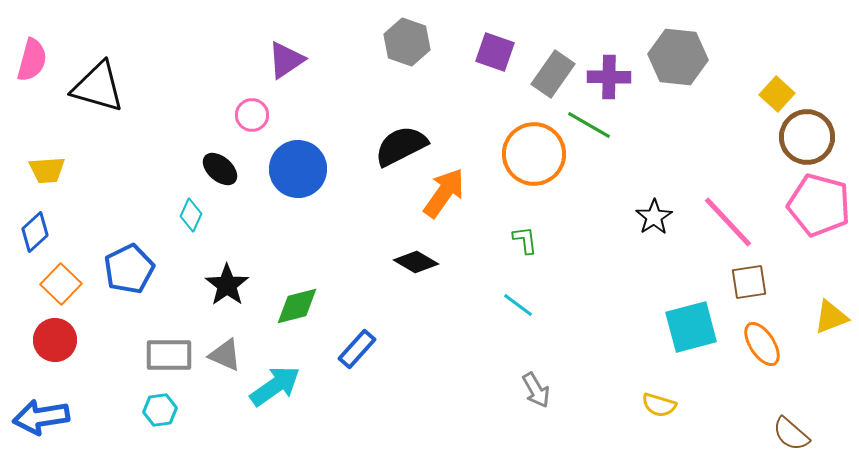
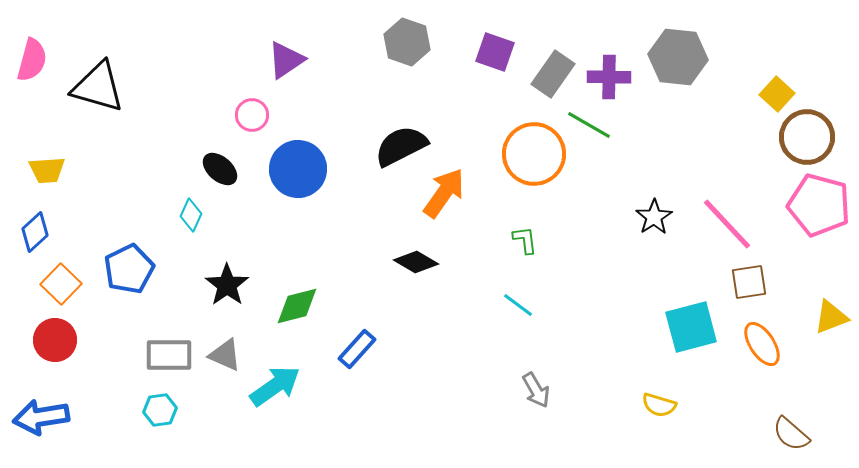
pink line at (728, 222): moved 1 px left, 2 px down
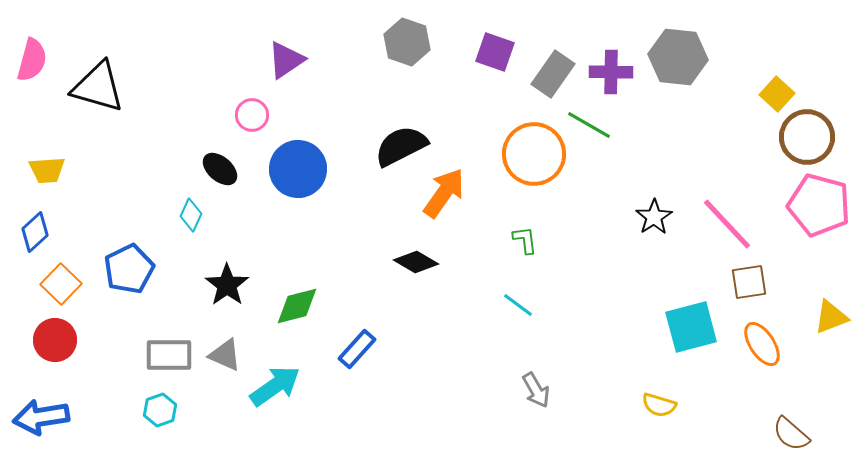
purple cross at (609, 77): moved 2 px right, 5 px up
cyan hexagon at (160, 410): rotated 12 degrees counterclockwise
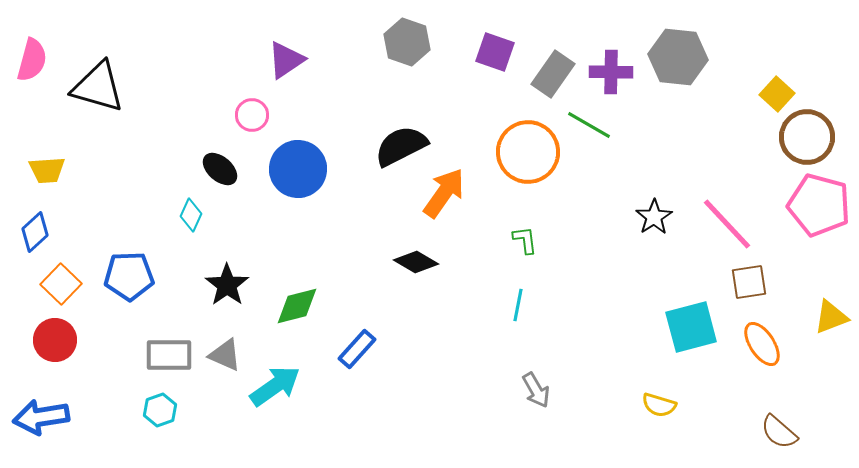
orange circle at (534, 154): moved 6 px left, 2 px up
blue pentagon at (129, 269): moved 7 px down; rotated 24 degrees clockwise
cyan line at (518, 305): rotated 64 degrees clockwise
brown semicircle at (791, 434): moved 12 px left, 2 px up
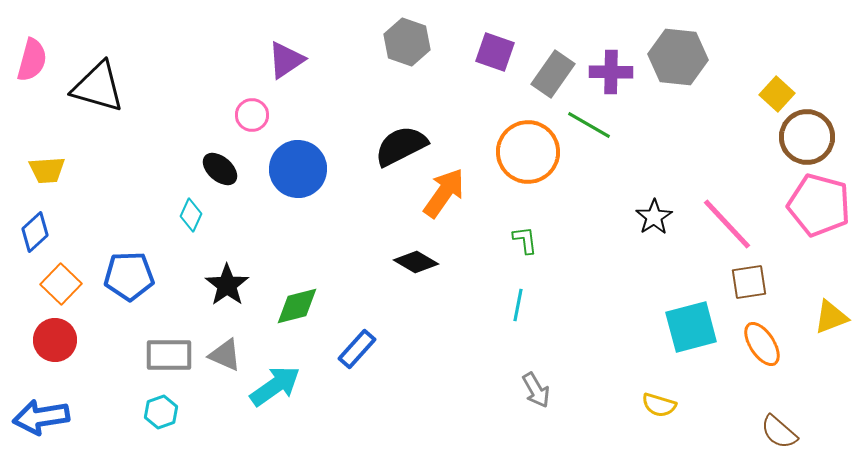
cyan hexagon at (160, 410): moved 1 px right, 2 px down
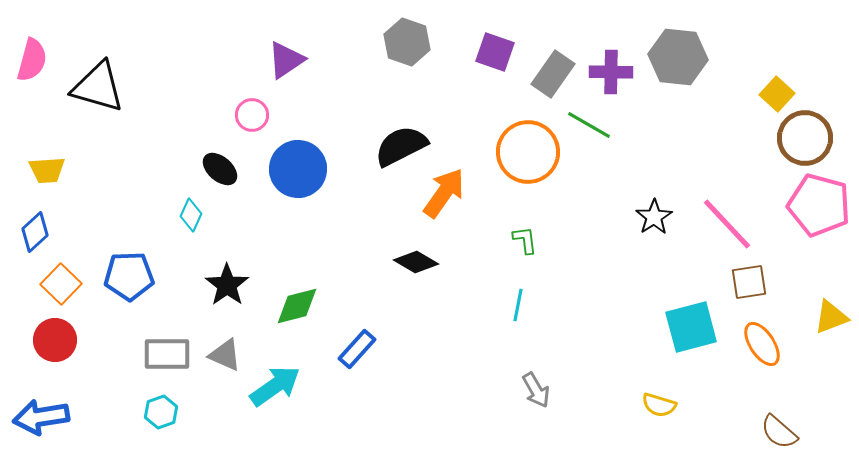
brown circle at (807, 137): moved 2 px left, 1 px down
gray rectangle at (169, 355): moved 2 px left, 1 px up
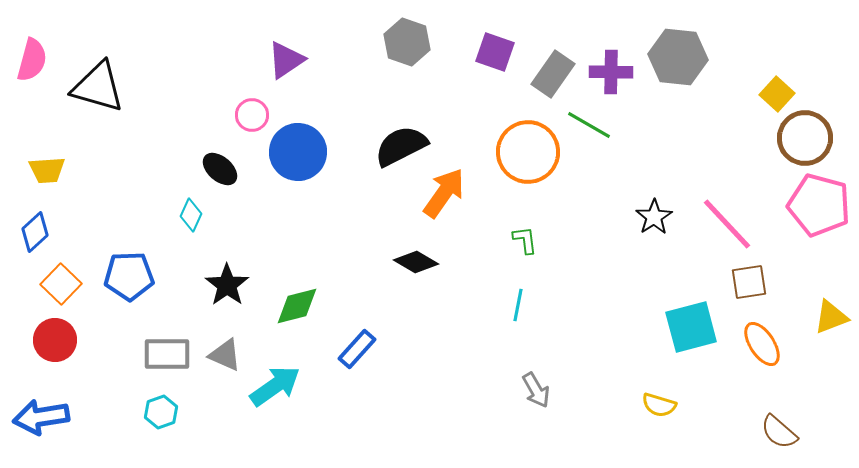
blue circle at (298, 169): moved 17 px up
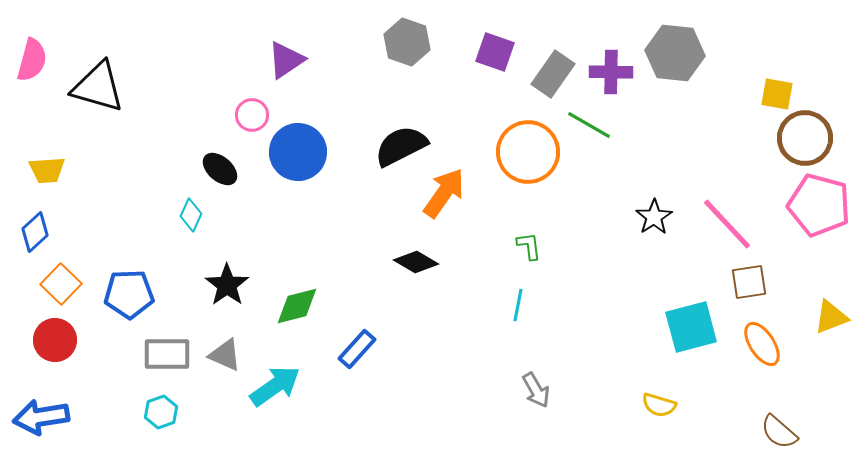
gray hexagon at (678, 57): moved 3 px left, 4 px up
yellow square at (777, 94): rotated 32 degrees counterclockwise
green L-shape at (525, 240): moved 4 px right, 6 px down
blue pentagon at (129, 276): moved 18 px down
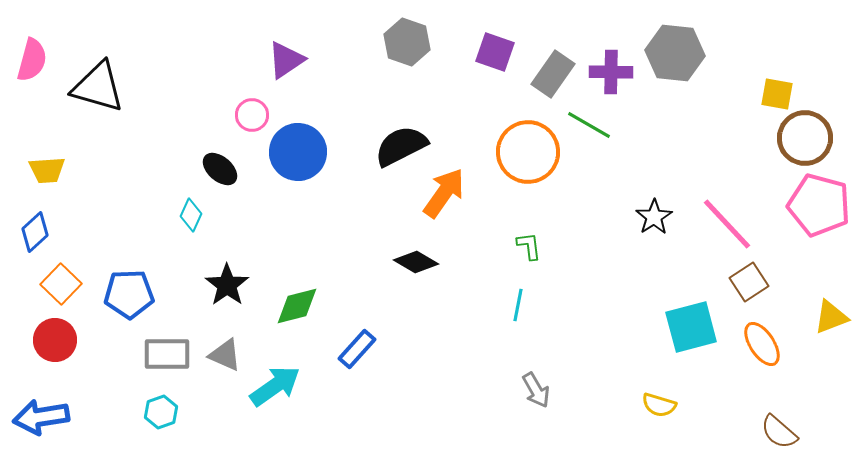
brown square at (749, 282): rotated 24 degrees counterclockwise
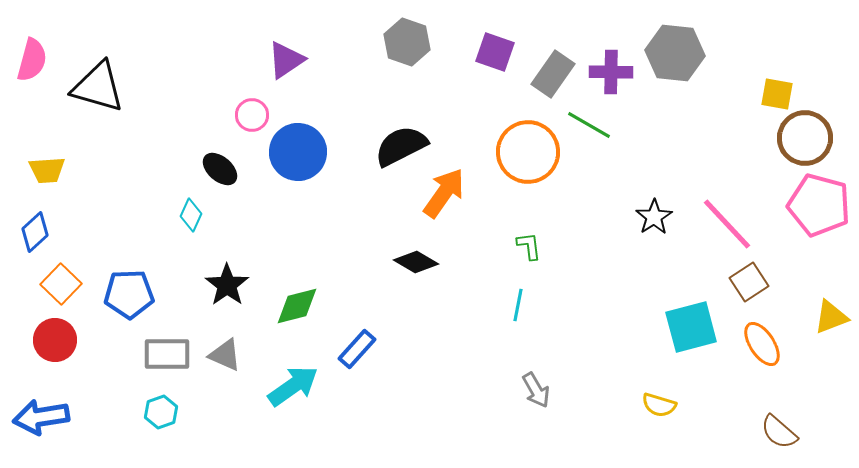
cyan arrow at (275, 386): moved 18 px right
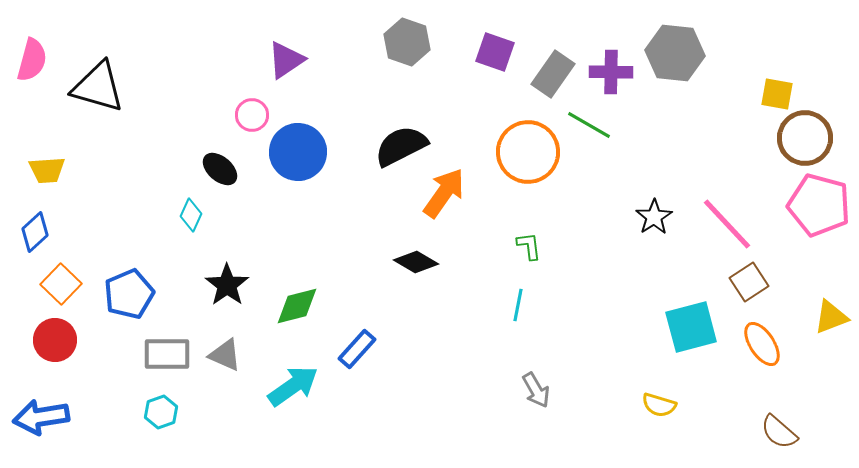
blue pentagon at (129, 294): rotated 21 degrees counterclockwise
